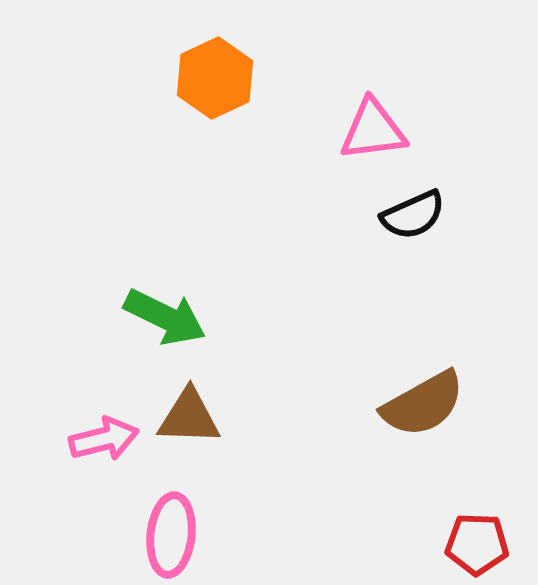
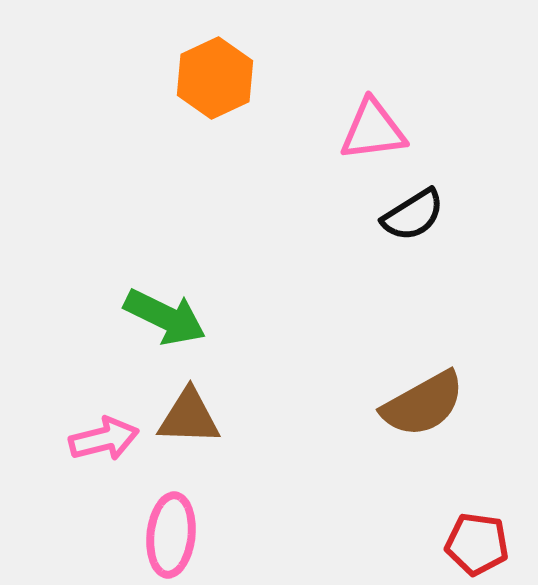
black semicircle: rotated 8 degrees counterclockwise
red pentagon: rotated 6 degrees clockwise
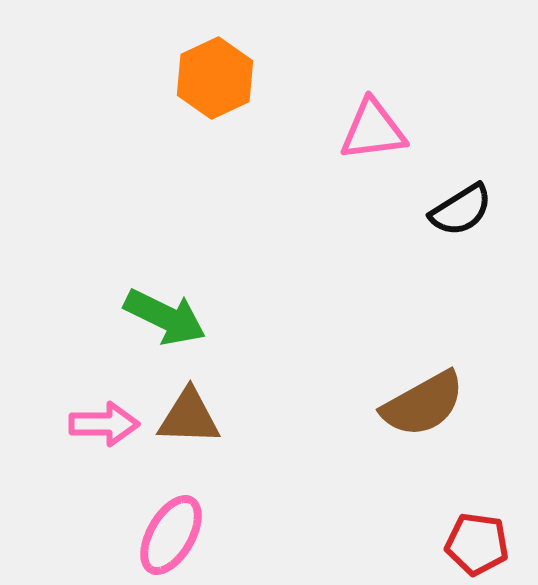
black semicircle: moved 48 px right, 5 px up
pink arrow: moved 15 px up; rotated 14 degrees clockwise
pink ellipse: rotated 24 degrees clockwise
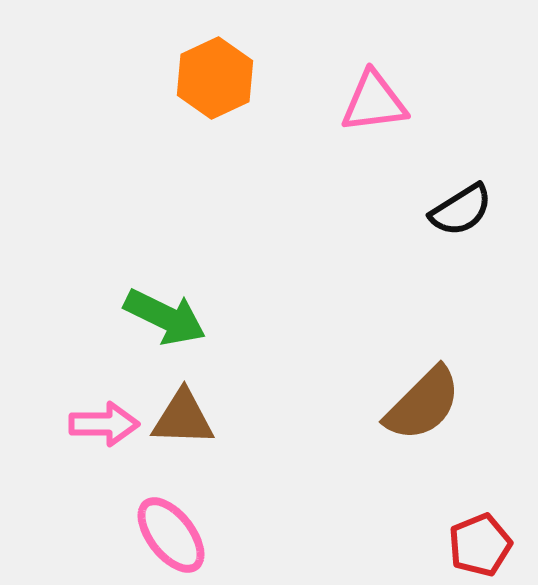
pink triangle: moved 1 px right, 28 px up
brown semicircle: rotated 16 degrees counterclockwise
brown triangle: moved 6 px left, 1 px down
pink ellipse: rotated 68 degrees counterclockwise
red pentagon: moved 3 px right, 1 px down; rotated 30 degrees counterclockwise
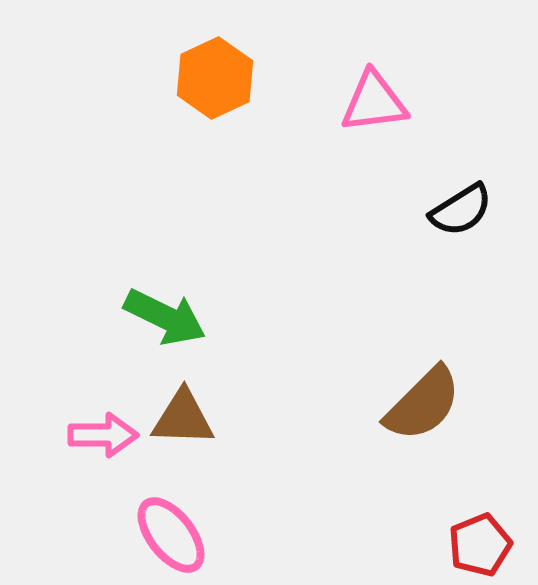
pink arrow: moved 1 px left, 11 px down
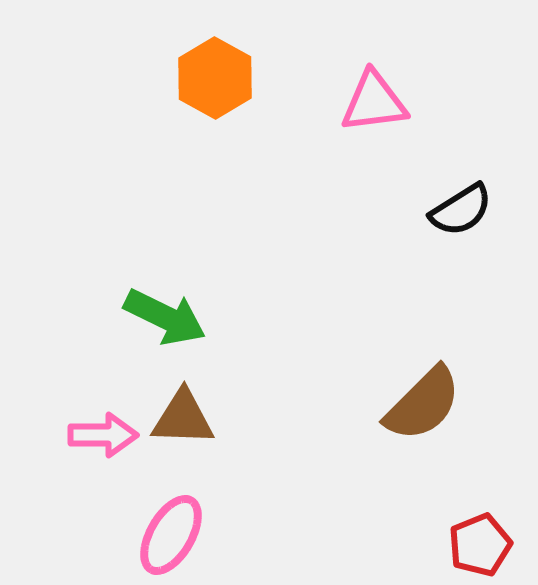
orange hexagon: rotated 6 degrees counterclockwise
pink ellipse: rotated 68 degrees clockwise
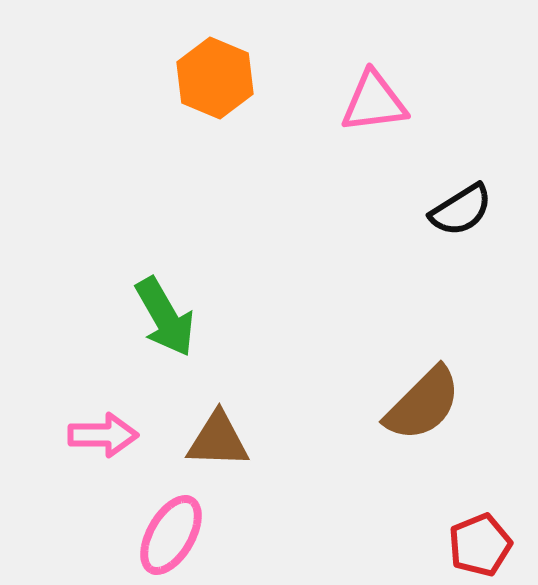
orange hexagon: rotated 6 degrees counterclockwise
green arrow: rotated 34 degrees clockwise
brown triangle: moved 35 px right, 22 px down
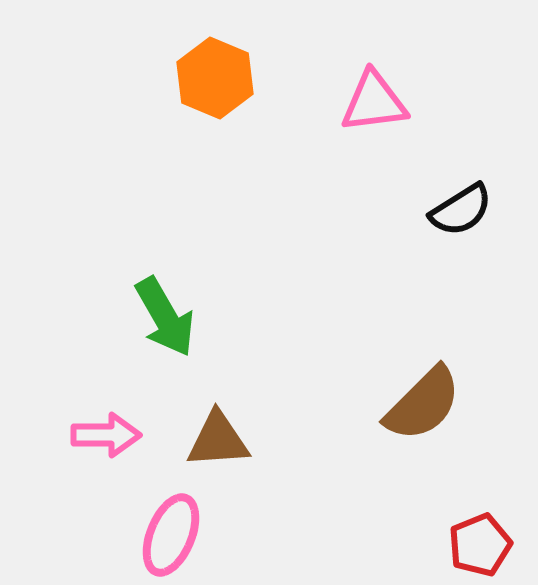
pink arrow: moved 3 px right
brown triangle: rotated 6 degrees counterclockwise
pink ellipse: rotated 8 degrees counterclockwise
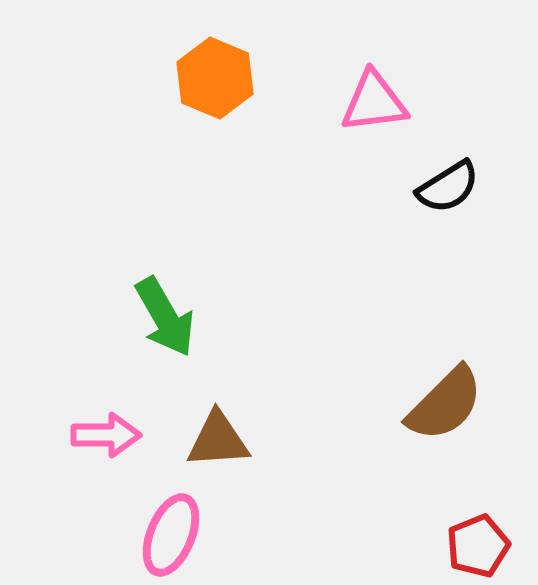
black semicircle: moved 13 px left, 23 px up
brown semicircle: moved 22 px right
red pentagon: moved 2 px left, 1 px down
